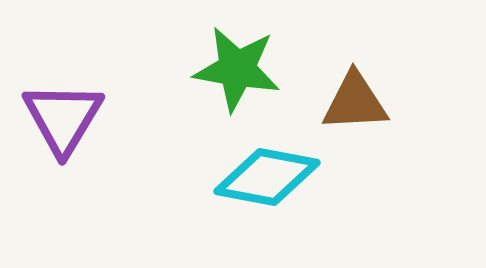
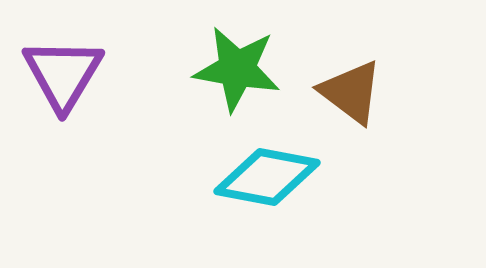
brown triangle: moved 4 px left, 10 px up; rotated 40 degrees clockwise
purple triangle: moved 44 px up
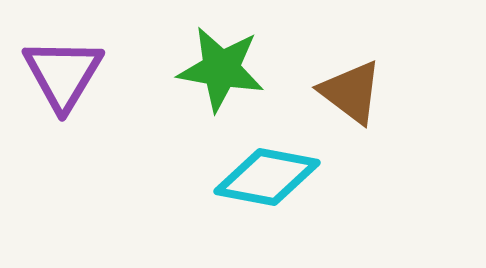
green star: moved 16 px left
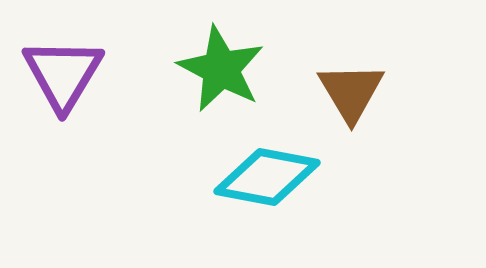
green star: rotated 18 degrees clockwise
brown triangle: rotated 22 degrees clockwise
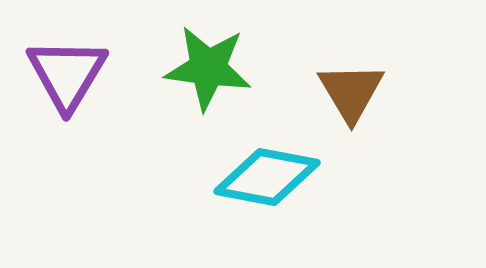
green star: moved 13 px left, 1 px up; rotated 20 degrees counterclockwise
purple triangle: moved 4 px right
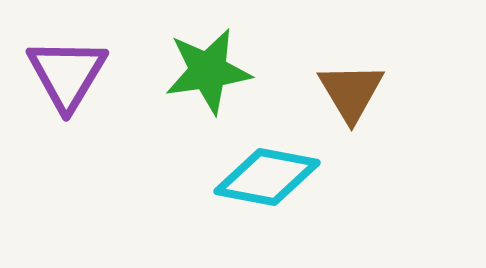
green star: moved 3 px down; rotated 16 degrees counterclockwise
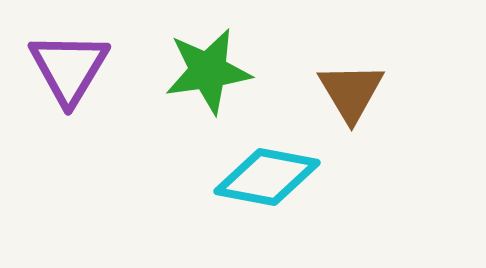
purple triangle: moved 2 px right, 6 px up
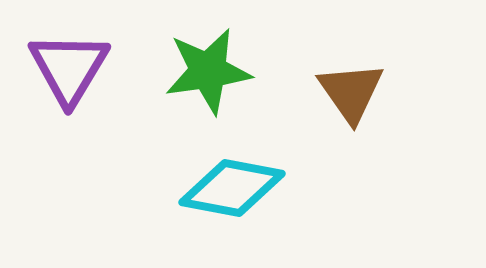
brown triangle: rotated 4 degrees counterclockwise
cyan diamond: moved 35 px left, 11 px down
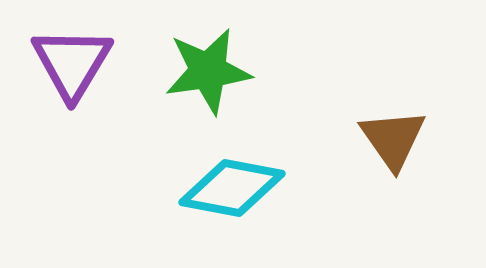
purple triangle: moved 3 px right, 5 px up
brown triangle: moved 42 px right, 47 px down
